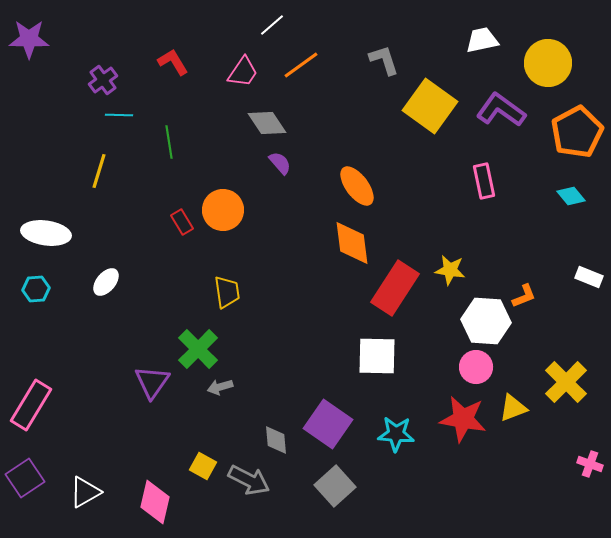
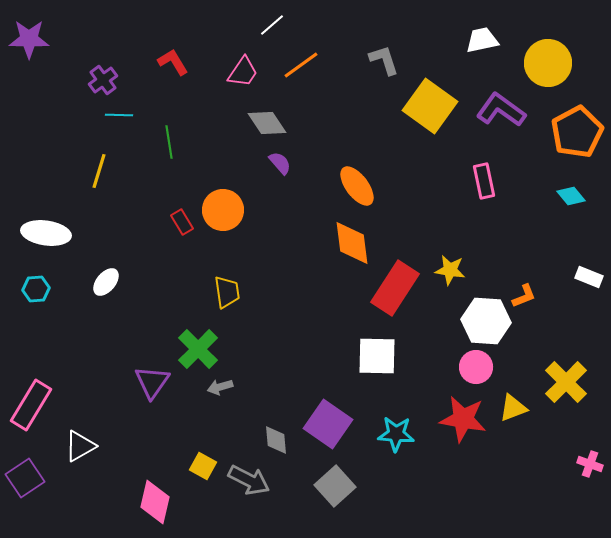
white triangle at (85, 492): moved 5 px left, 46 px up
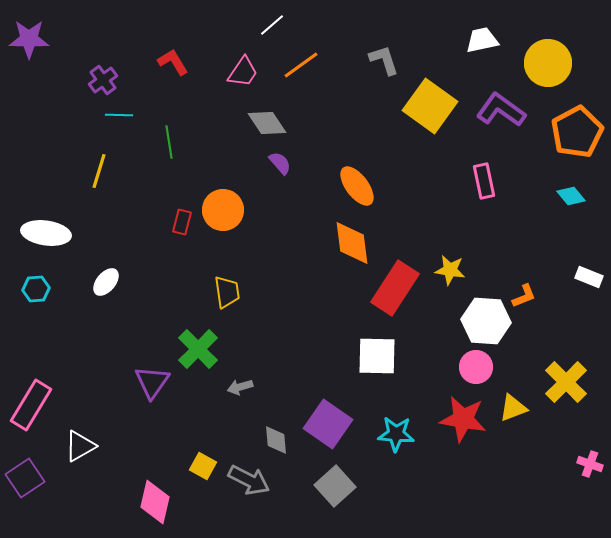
red rectangle at (182, 222): rotated 45 degrees clockwise
gray arrow at (220, 387): moved 20 px right
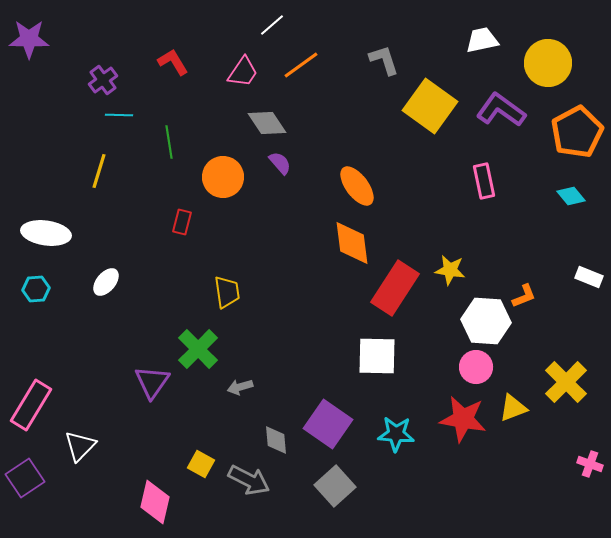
orange circle at (223, 210): moved 33 px up
white triangle at (80, 446): rotated 16 degrees counterclockwise
yellow square at (203, 466): moved 2 px left, 2 px up
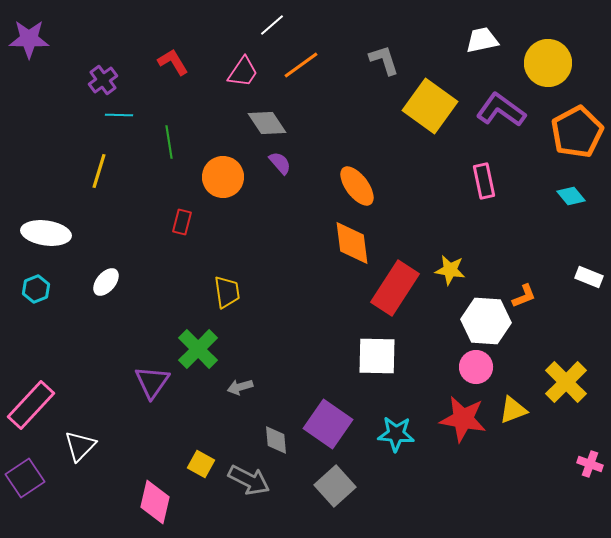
cyan hexagon at (36, 289): rotated 16 degrees counterclockwise
pink rectangle at (31, 405): rotated 12 degrees clockwise
yellow triangle at (513, 408): moved 2 px down
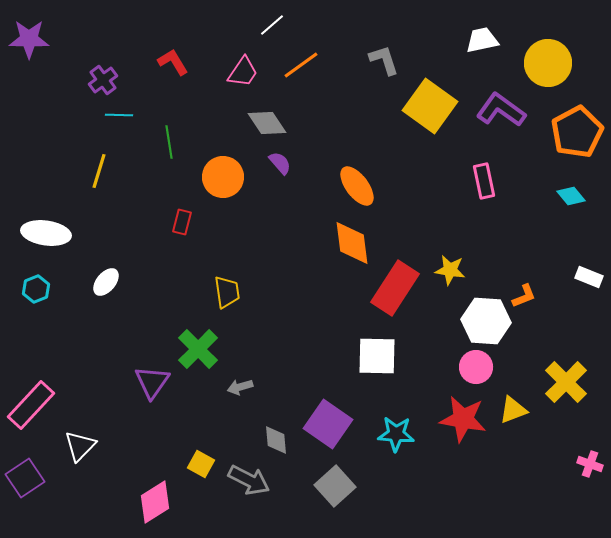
pink diamond at (155, 502): rotated 45 degrees clockwise
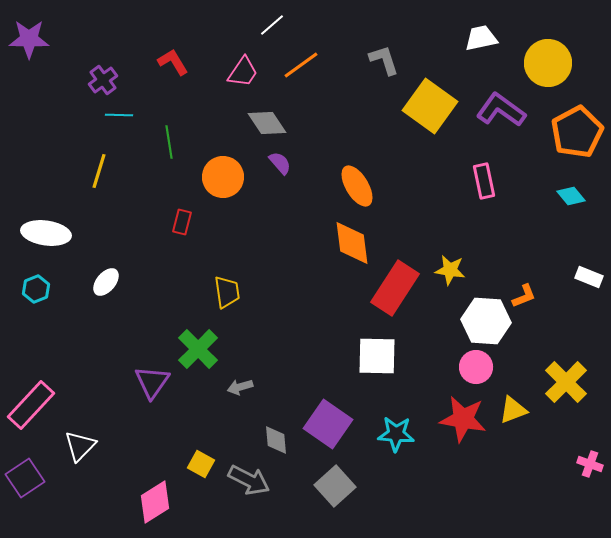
white trapezoid at (482, 40): moved 1 px left, 2 px up
orange ellipse at (357, 186): rotated 6 degrees clockwise
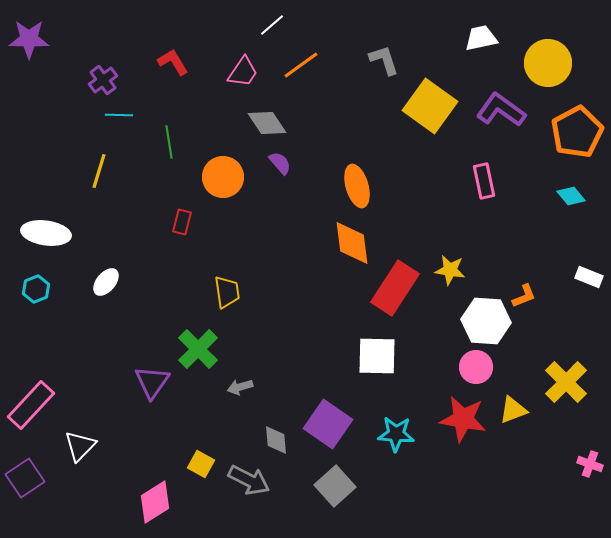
orange ellipse at (357, 186): rotated 15 degrees clockwise
